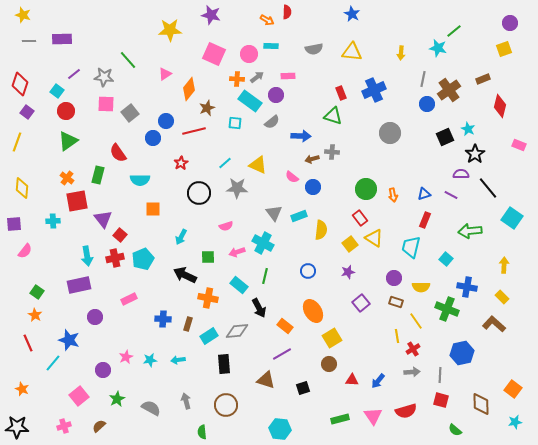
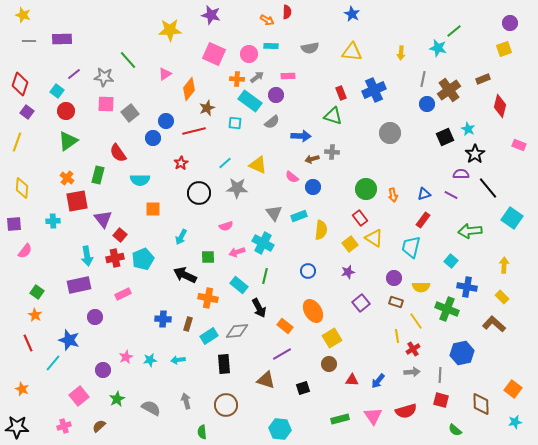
gray semicircle at (314, 49): moved 4 px left, 1 px up
red rectangle at (425, 220): moved 2 px left; rotated 14 degrees clockwise
cyan square at (446, 259): moved 5 px right, 2 px down
pink rectangle at (129, 299): moved 6 px left, 5 px up
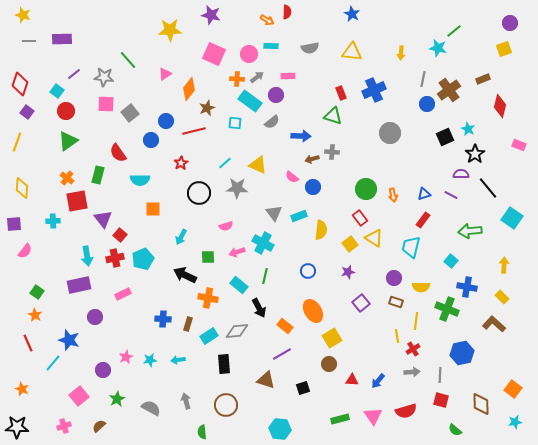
blue circle at (153, 138): moved 2 px left, 2 px down
yellow line at (416, 321): rotated 42 degrees clockwise
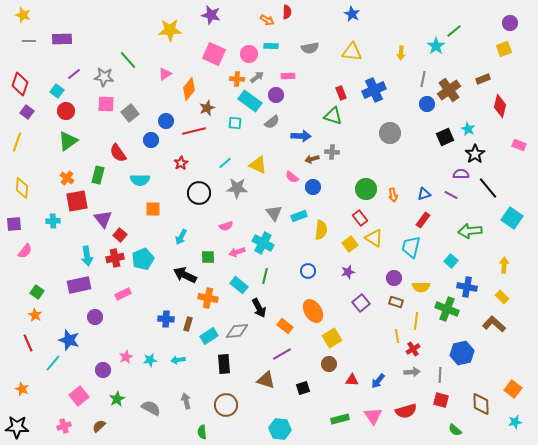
cyan star at (438, 48): moved 2 px left, 2 px up; rotated 24 degrees clockwise
blue cross at (163, 319): moved 3 px right
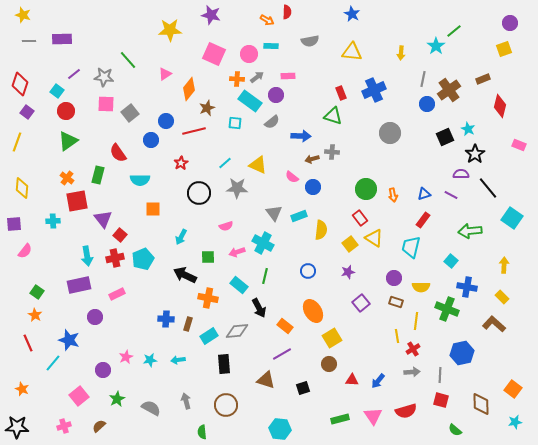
gray semicircle at (310, 48): moved 7 px up
pink rectangle at (123, 294): moved 6 px left
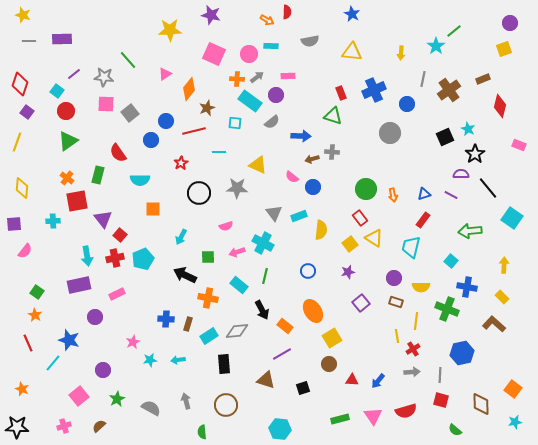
blue circle at (427, 104): moved 20 px left
cyan line at (225, 163): moved 6 px left, 11 px up; rotated 40 degrees clockwise
black arrow at (259, 308): moved 3 px right, 2 px down
pink star at (126, 357): moved 7 px right, 15 px up
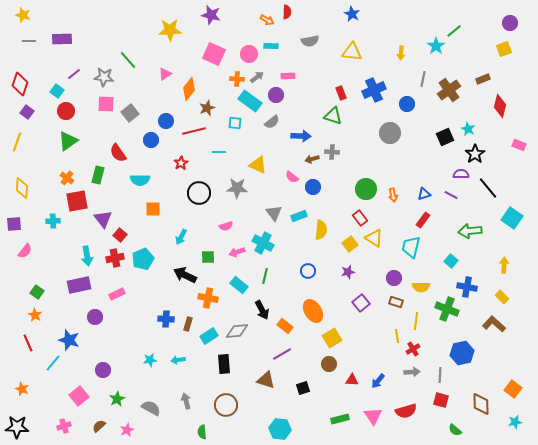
pink star at (133, 342): moved 6 px left, 88 px down
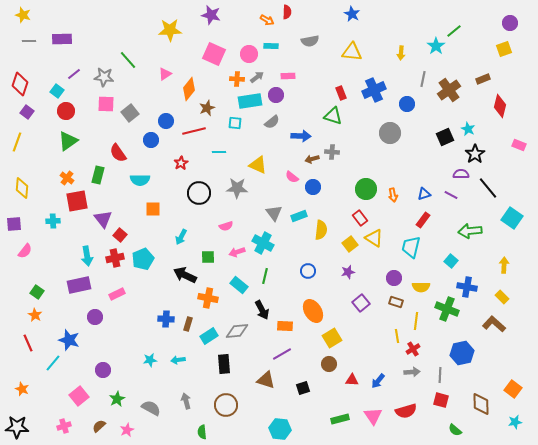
cyan rectangle at (250, 101): rotated 45 degrees counterclockwise
orange rectangle at (285, 326): rotated 35 degrees counterclockwise
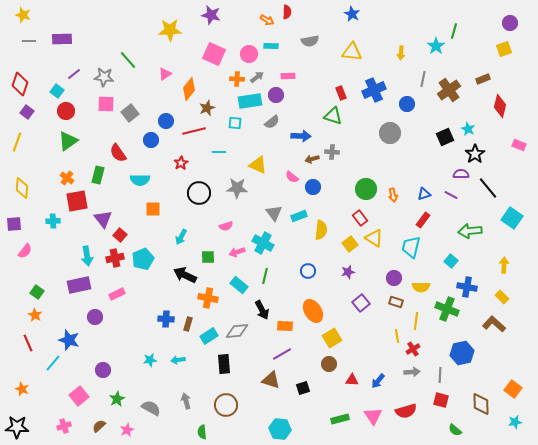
green line at (454, 31): rotated 35 degrees counterclockwise
brown triangle at (266, 380): moved 5 px right
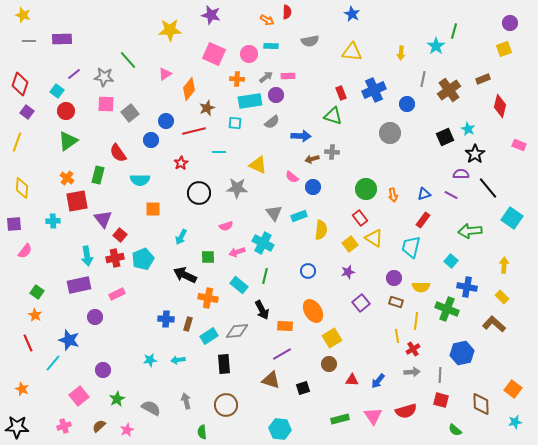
gray arrow at (257, 77): moved 9 px right
